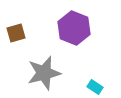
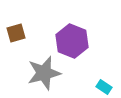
purple hexagon: moved 2 px left, 13 px down
cyan rectangle: moved 9 px right
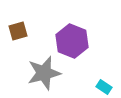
brown square: moved 2 px right, 2 px up
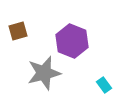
cyan rectangle: moved 2 px up; rotated 21 degrees clockwise
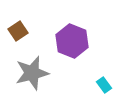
brown square: rotated 18 degrees counterclockwise
gray star: moved 12 px left
